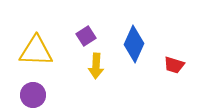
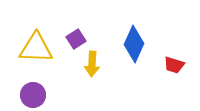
purple square: moved 10 px left, 3 px down
yellow triangle: moved 3 px up
yellow arrow: moved 4 px left, 2 px up
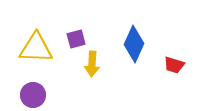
purple square: rotated 18 degrees clockwise
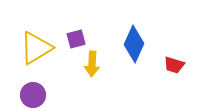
yellow triangle: rotated 33 degrees counterclockwise
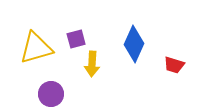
yellow triangle: rotated 15 degrees clockwise
purple circle: moved 18 px right, 1 px up
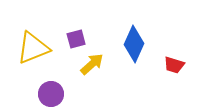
yellow triangle: moved 3 px left; rotated 6 degrees counterclockwise
yellow arrow: rotated 135 degrees counterclockwise
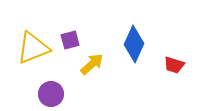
purple square: moved 6 px left, 1 px down
